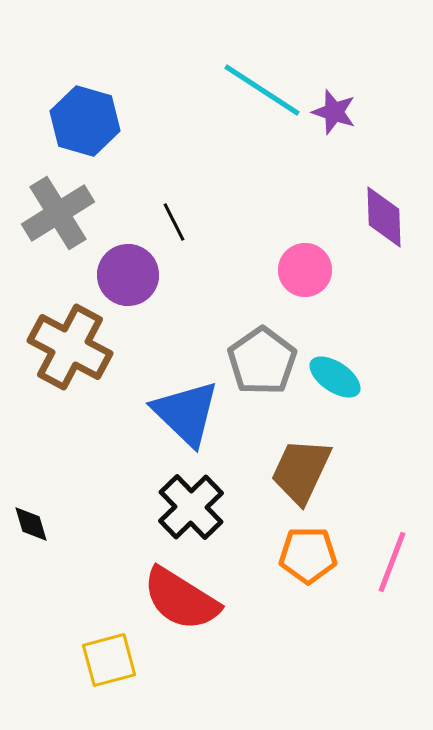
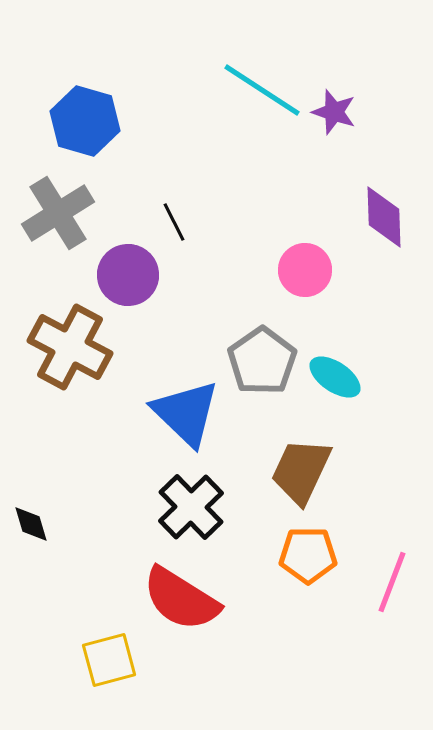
pink line: moved 20 px down
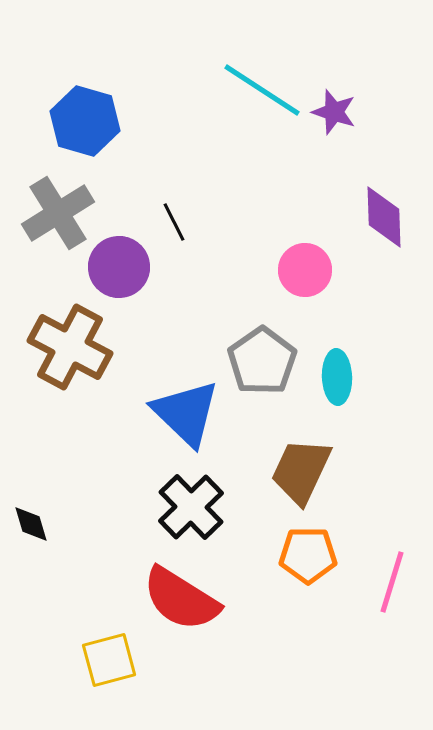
purple circle: moved 9 px left, 8 px up
cyan ellipse: moved 2 px right; rotated 54 degrees clockwise
pink line: rotated 4 degrees counterclockwise
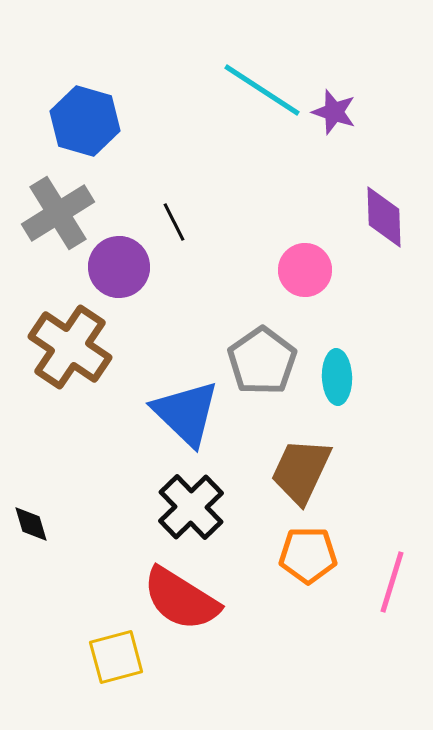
brown cross: rotated 6 degrees clockwise
yellow square: moved 7 px right, 3 px up
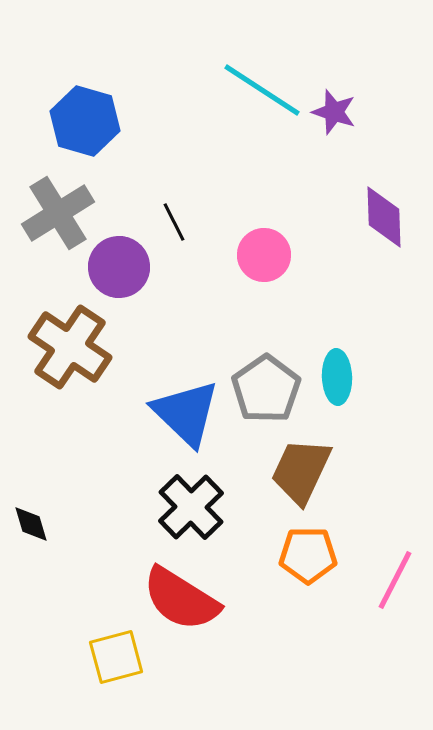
pink circle: moved 41 px left, 15 px up
gray pentagon: moved 4 px right, 28 px down
pink line: moved 3 px right, 2 px up; rotated 10 degrees clockwise
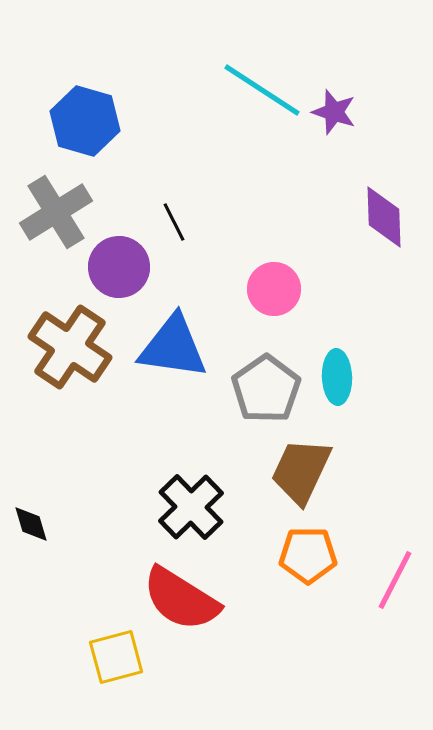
gray cross: moved 2 px left, 1 px up
pink circle: moved 10 px right, 34 px down
blue triangle: moved 13 px left, 66 px up; rotated 36 degrees counterclockwise
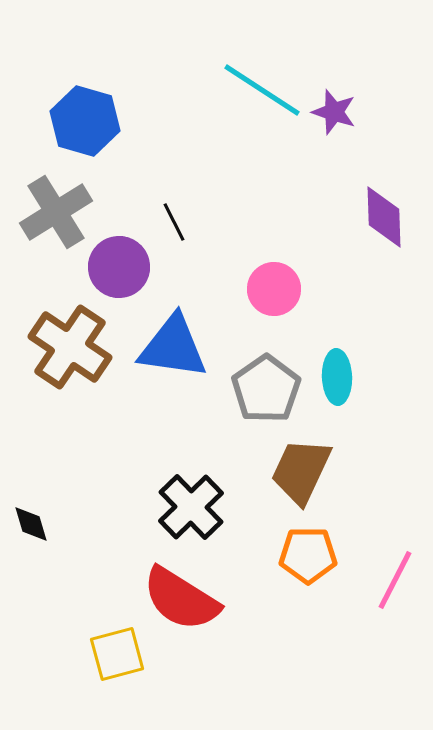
yellow square: moved 1 px right, 3 px up
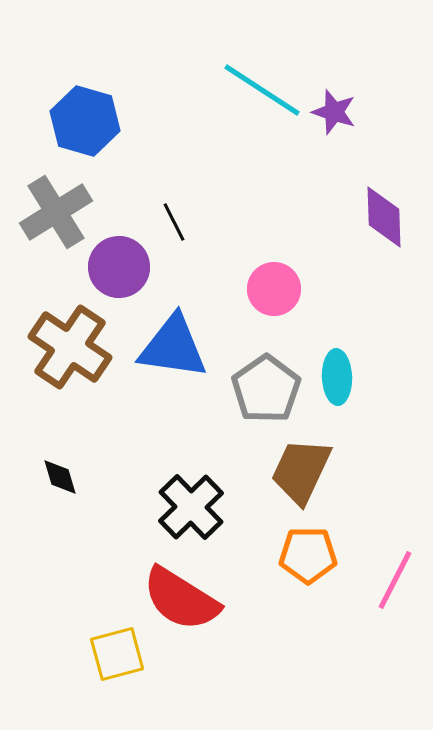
black diamond: moved 29 px right, 47 px up
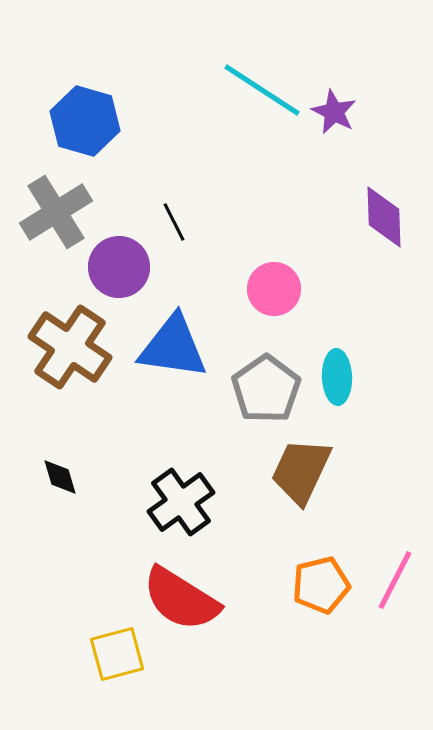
purple star: rotated 9 degrees clockwise
black cross: moved 10 px left, 5 px up; rotated 8 degrees clockwise
orange pentagon: moved 13 px right, 30 px down; rotated 14 degrees counterclockwise
